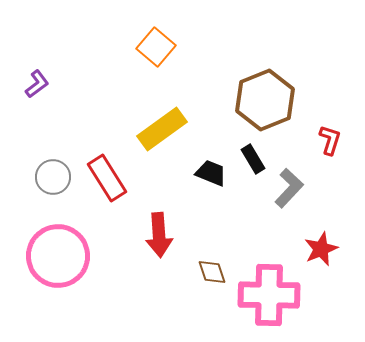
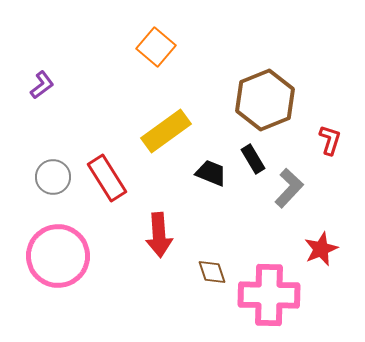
purple L-shape: moved 5 px right, 1 px down
yellow rectangle: moved 4 px right, 2 px down
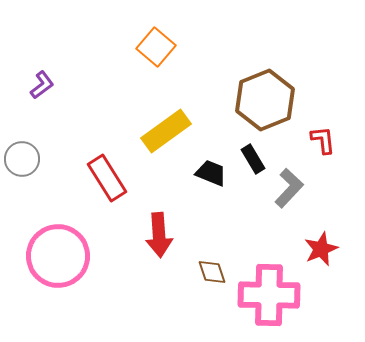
red L-shape: moved 7 px left; rotated 24 degrees counterclockwise
gray circle: moved 31 px left, 18 px up
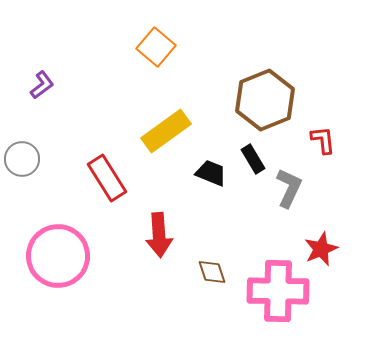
gray L-shape: rotated 18 degrees counterclockwise
pink cross: moved 9 px right, 4 px up
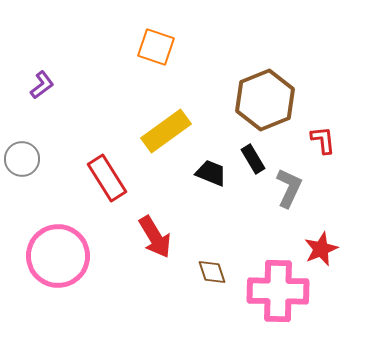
orange square: rotated 21 degrees counterclockwise
red arrow: moved 4 px left, 2 px down; rotated 27 degrees counterclockwise
